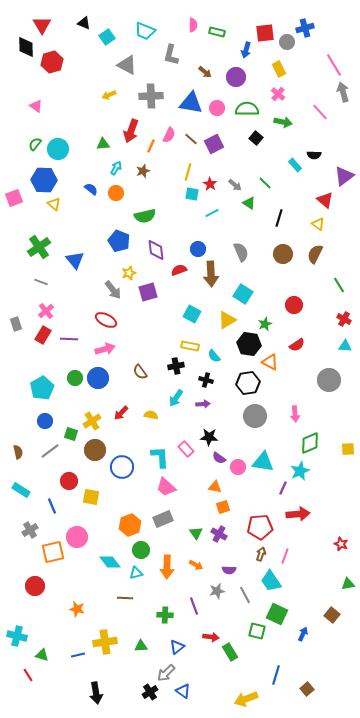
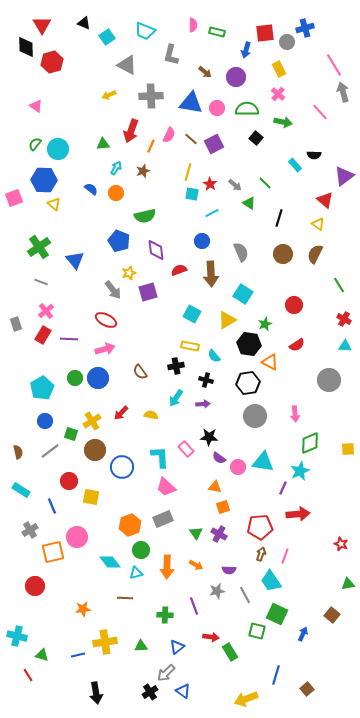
blue circle at (198, 249): moved 4 px right, 8 px up
orange star at (77, 609): moved 6 px right; rotated 21 degrees counterclockwise
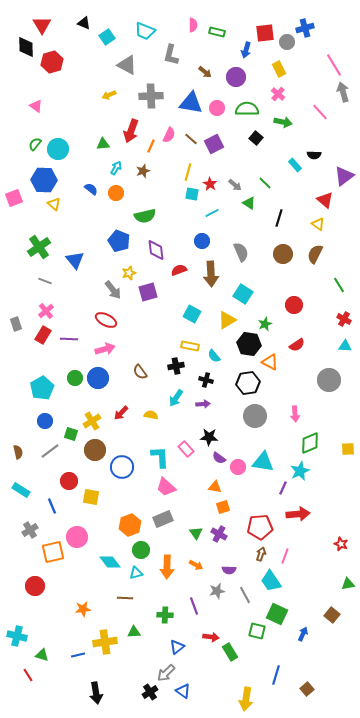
gray line at (41, 282): moved 4 px right, 1 px up
green triangle at (141, 646): moved 7 px left, 14 px up
yellow arrow at (246, 699): rotated 60 degrees counterclockwise
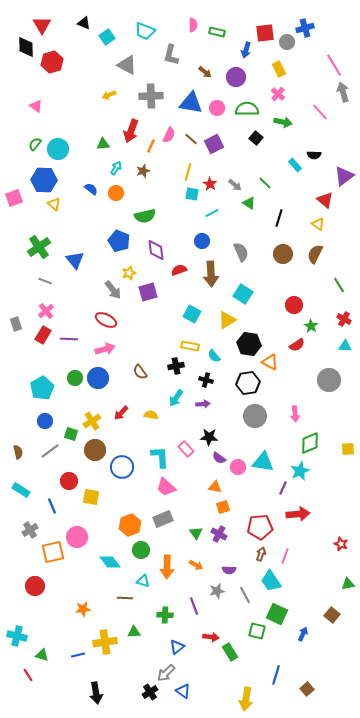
green star at (265, 324): moved 46 px right, 2 px down; rotated 16 degrees counterclockwise
cyan triangle at (136, 573): moved 7 px right, 8 px down; rotated 32 degrees clockwise
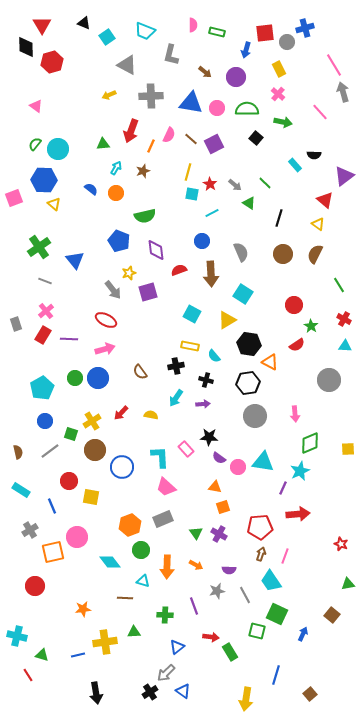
brown square at (307, 689): moved 3 px right, 5 px down
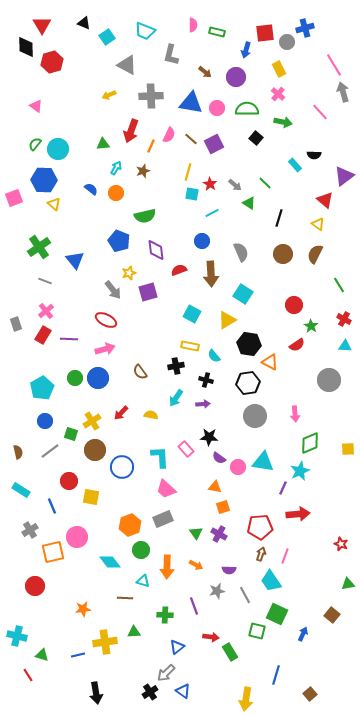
pink trapezoid at (166, 487): moved 2 px down
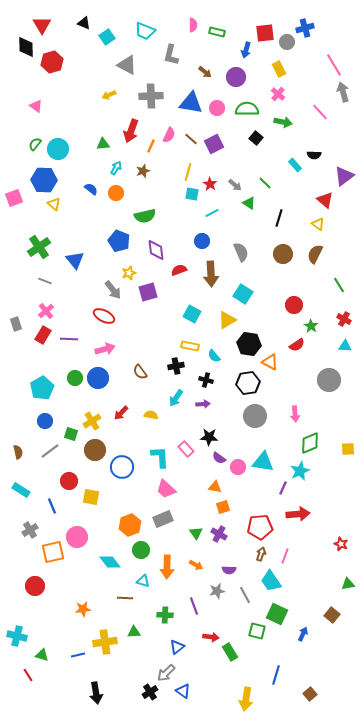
red ellipse at (106, 320): moved 2 px left, 4 px up
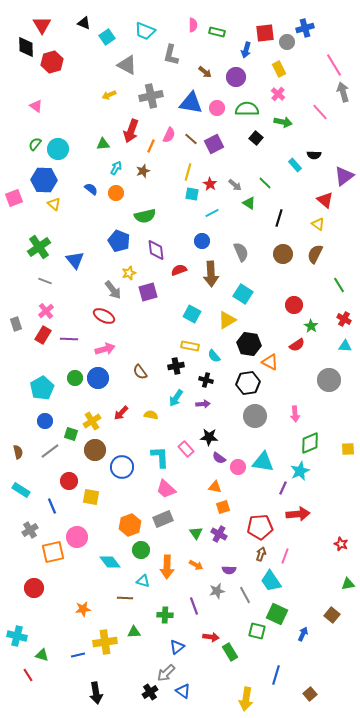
gray cross at (151, 96): rotated 10 degrees counterclockwise
red circle at (35, 586): moved 1 px left, 2 px down
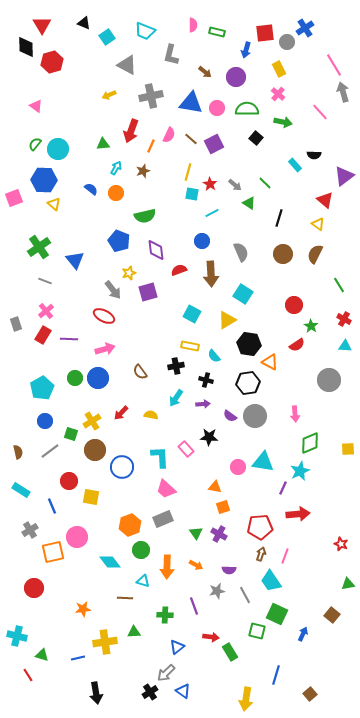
blue cross at (305, 28): rotated 18 degrees counterclockwise
purple semicircle at (219, 458): moved 11 px right, 42 px up
blue line at (78, 655): moved 3 px down
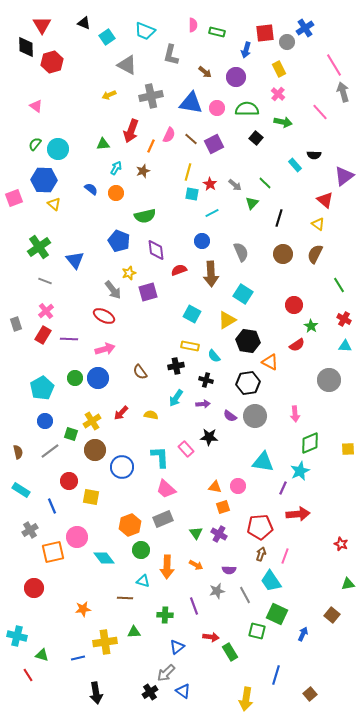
green triangle at (249, 203): moved 3 px right; rotated 40 degrees clockwise
black hexagon at (249, 344): moved 1 px left, 3 px up
pink circle at (238, 467): moved 19 px down
cyan diamond at (110, 562): moved 6 px left, 4 px up
